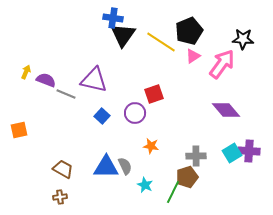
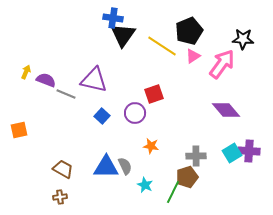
yellow line: moved 1 px right, 4 px down
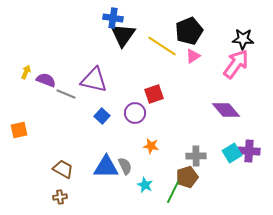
pink arrow: moved 14 px right
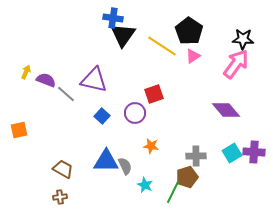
black pentagon: rotated 16 degrees counterclockwise
gray line: rotated 18 degrees clockwise
purple cross: moved 5 px right, 1 px down
blue triangle: moved 6 px up
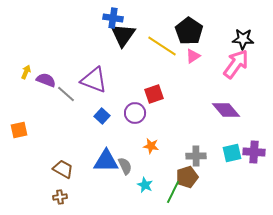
purple triangle: rotated 8 degrees clockwise
cyan square: rotated 18 degrees clockwise
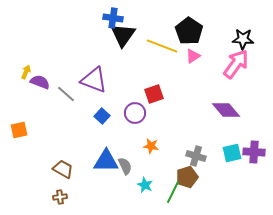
yellow line: rotated 12 degrees counterclockwise
purple semicircle: moved 6 px left, 2 px down
gray cross: rotated 18 degrees clockwise
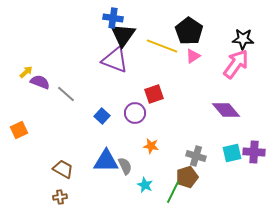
yellow arrow: rotated 24 degrees clockwise
purple triangle: moved 21 px right, 20 px up
orange square: rotated 12 degrees counterclockwise
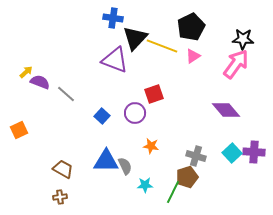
black pentagon: moved 2 px right, 4 px up; rotated 12 degrees clockwise
black triangle: moved 12 px right, 3 px down; rotated 8 degrees clockwise
cyan square: rotated 30 degrees counterclockwise
cyan star: rotated 28 degrees counterclockwise
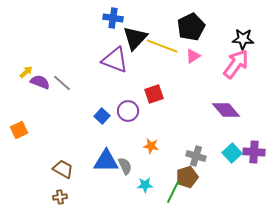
gray line: moved 4 px left, 11 px up
purple circle: moved 7 px left, 2 px up
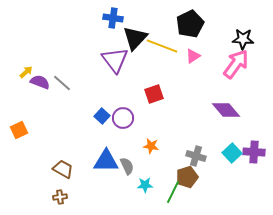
black pentagon: moved 1 px left, 3 px up
purple triangle: rotated 32 degrees clockwise
purple circle: moved 5 px left, 7 px down
gray semicircle: moved 2 px right
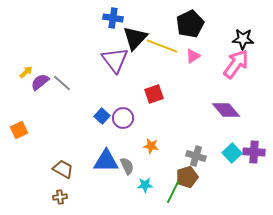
purple semicircle: rotated 60 degrees counterclockwise
